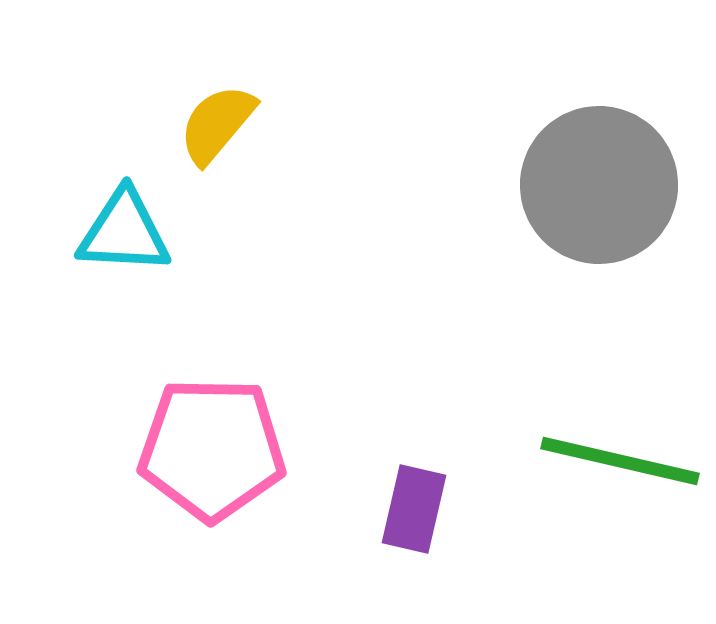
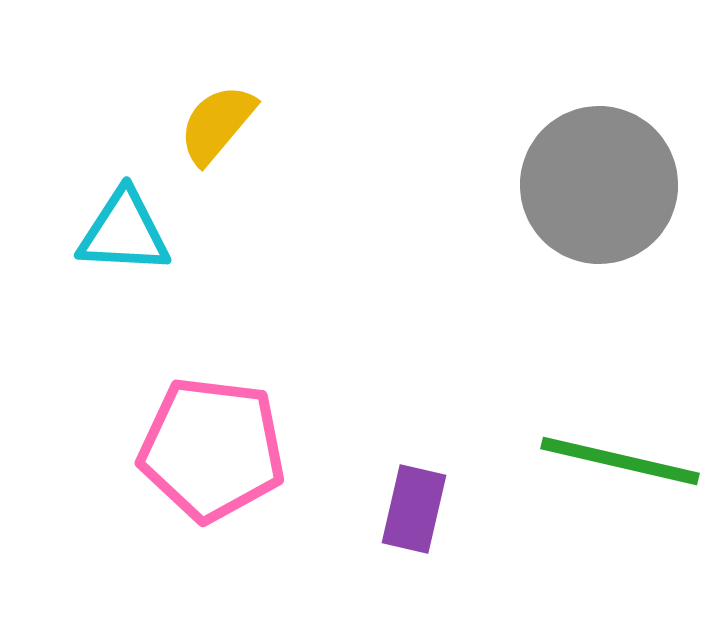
pink pentagon: rotated 6 degrees clockwise
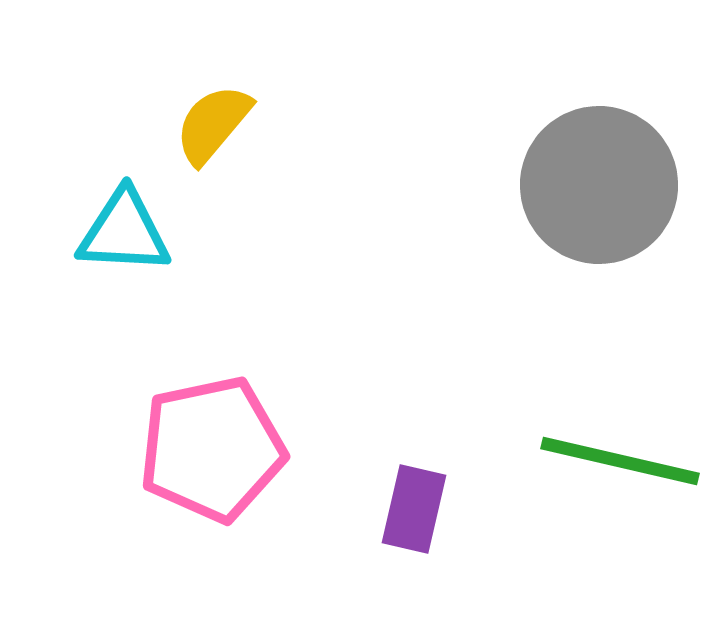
yellow semicircle: moved 4 px left
pink pentagon: rotated 19 degrees counterclockwise
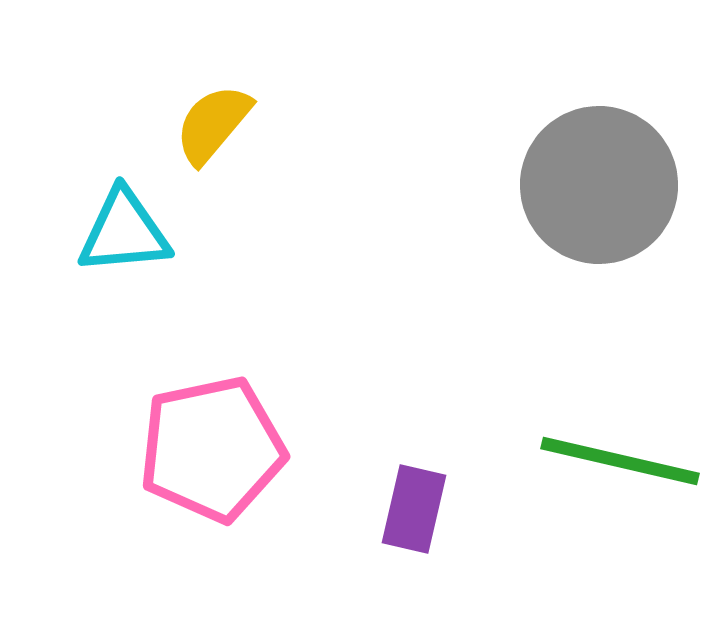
cyan triangle: rotated 8 degrees counterclockwise
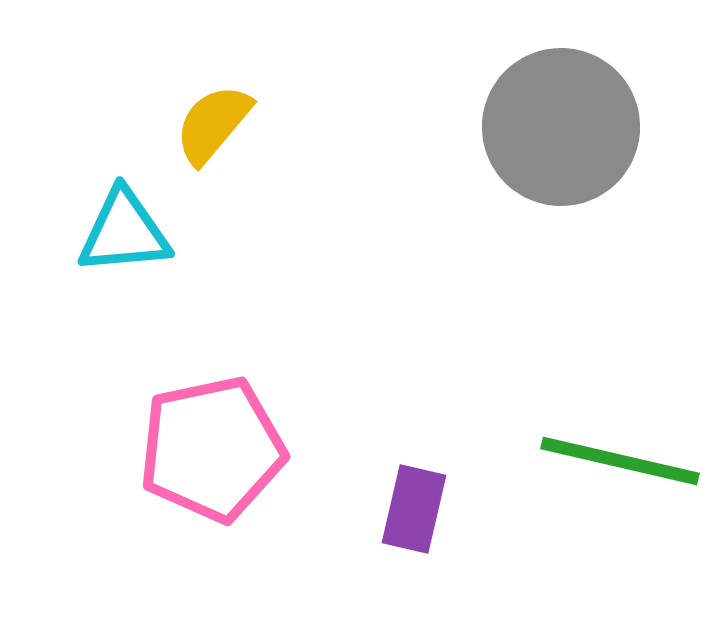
gray circle: moved 38 px left, 58 px up
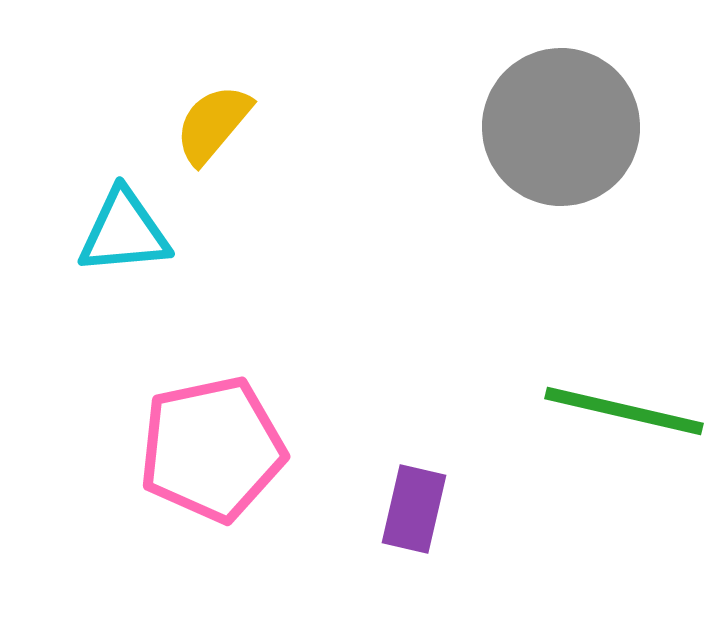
green line: moved 4 px right, 50 px up
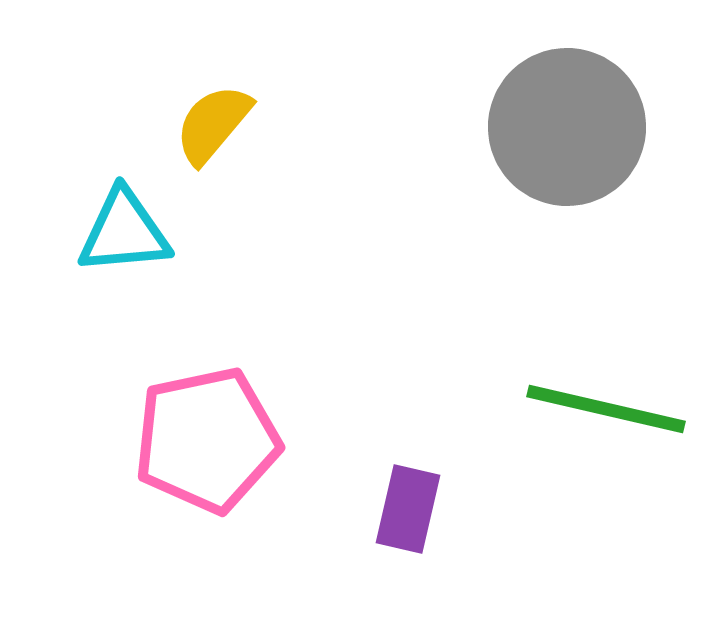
gray circle: moved 6 px right
green line: moved 18 px left, 2 px up
pink pentagon: moved 5 px left, 9 px up
purple rectangle: moved 6 px left
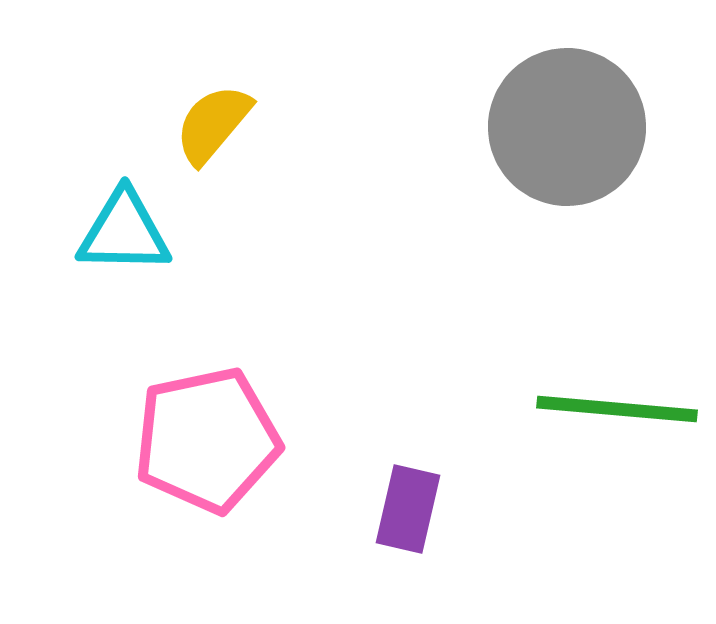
cyan triangle: rotated 6 degrees clockwise
green line: moved 11 px right; rotated 8 degrees counterclockwise
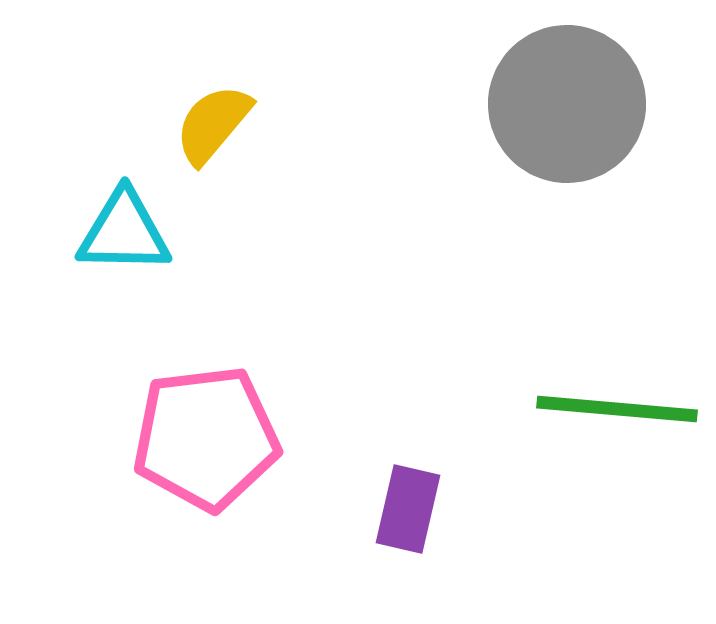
gray circle: moved 23 px up
pink pentagon: moved 1 px left, 2 px up; rotated 5 degrees clockwise
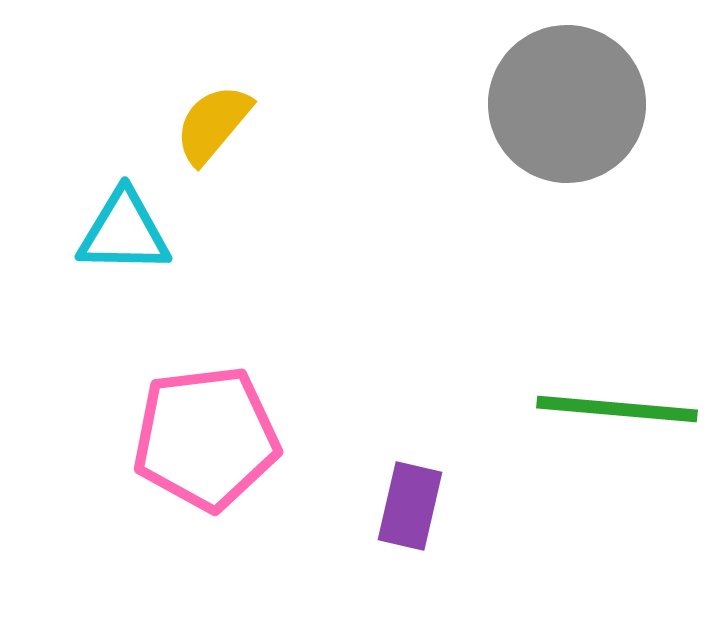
purple rectangle: moved 2 px right, 3 px up
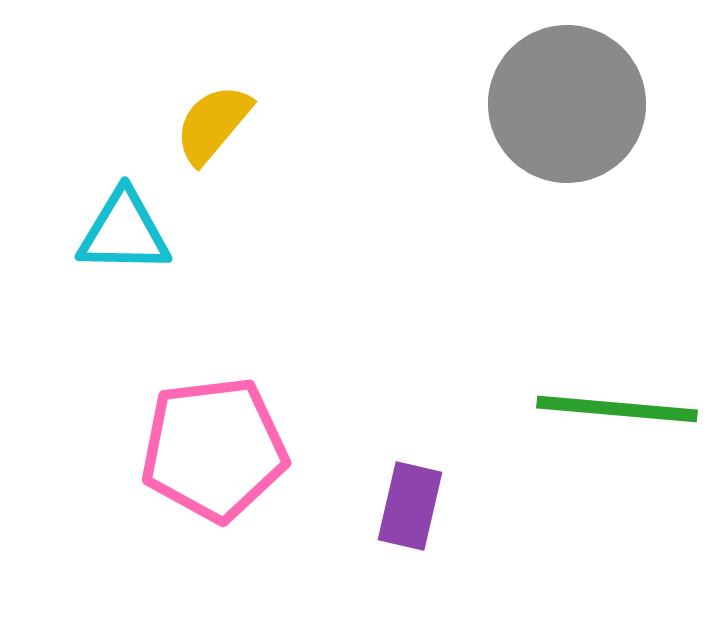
pink pentagon: moved 8 px right, 11 px down
